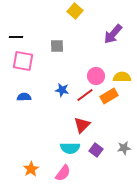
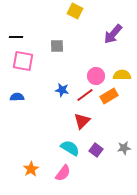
yellow square: rotated 14 degrees counterclockwise
yellow semicircle: moved 2 px up
blue semicircle: moved 7 px left
red triangle: moved 4 px up
cyan semicircle: rotated 150 degrees counterclockwise
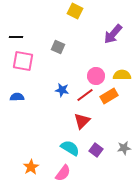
gray square: moved 1 px right, 1 px down; rotated 24 degrees clockwise
orange star: moved 2 px up
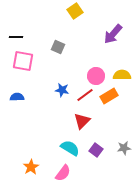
yellow square: rotated 28 degrees clockwise
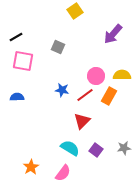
black line: rotated 32 degrees counterclockwise
orange rectangle: rotated 30 degrees counterclockwise
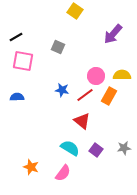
yellow square: rotated 21 degrees counterclockwise
red triangle: rotated 36 degrees counterclockwise
orange star: rotated 21 degrees counterclockwise
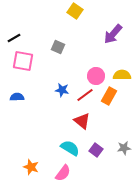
black line: moved 2 px left, 1 px down
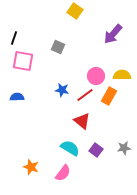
black line: rotated 40 degrees counterclockwise
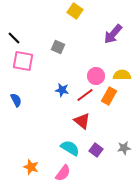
black line: rotated 64 degrees counterclockwise
blue semicircle: moved 1 px left, 3 px down; rotated 64 degrees clockwise
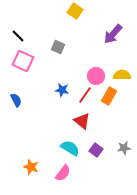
black line: moved 4 px right, 2 px up
pink square: rotated 15 degrees clockwise
red line: rotated 18 degrees counterclockwise
